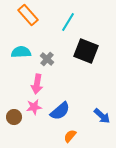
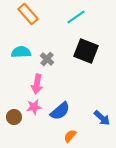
orange rectangle: moved 1 px up
cyan line: moved 8 px right, 5 px up; rotated 24 degrees clockwise
blue arrow: moved 2 px down
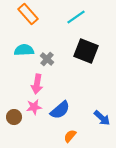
cyan semicircle: moved 3 px right, 2 px up
blue semicircle: moved 1 px up
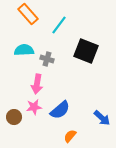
cyan line: moved 17 px left, 8 px down; rotated 18 degrees counterclockwise
gray cross: rotated 24 degrees counterclockwise
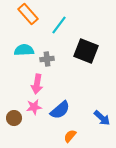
gray cross: rotated 24 degrees counterclockwise
brown circle: moved 1 px down
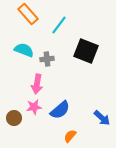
cyan semicircle: rotated 24 degrees clockwise
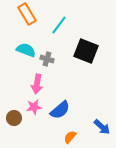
orange rectangle: moved 1 px left; rotated 10 degrees clockwise
cyan semicircle: moved 2 px right
gray cross: rotated 24 degrees clockwise
blue arrow: moved 9 px down
orange semicircle: moved 1 px down
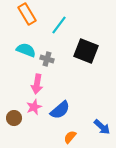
pink star: rotated 14 degrees counterclockwise
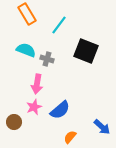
brown circle: moved 4 px down
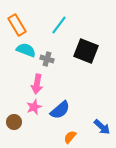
orange rectangle: moved 10 px left, 11 px down
